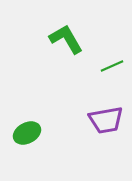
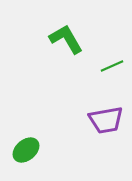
green ellipse: moved 1 px left, 17 px down; rotated 12 degrees counterclockwise
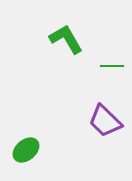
green line: rotated 25 degrees clockwise
purple trapezoid: moved 1 px left, 1 px down; rotated 54 degrees clockwise
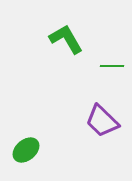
purple trapezoid: moved 3 px left
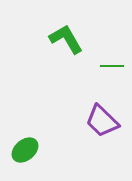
green ellipse: moved 1 px left
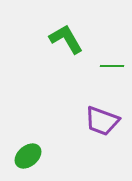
purple trapezoid: rotated 24 degrees counterclockwise
green ellipse: moved 3 px right, 6 px down
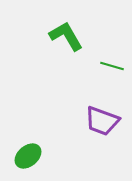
green L-shape: moved 3 px up
green line: rotated 15 degrees clockwise
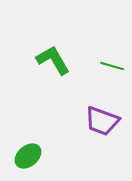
green L-shape: moved 13 px left, 24 px down
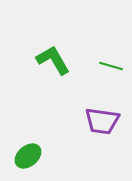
green line: moved 1 px left
purple trapezoid: rotated 12 degrees counterclockwise
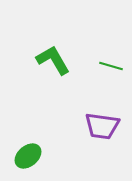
purple trapezoid: moved 5 px down
